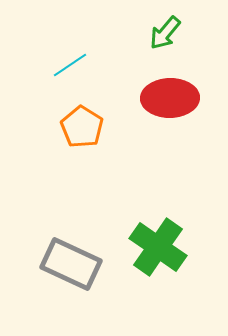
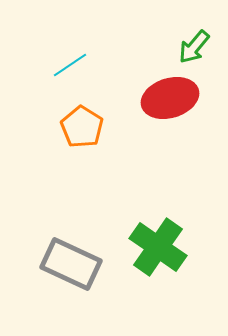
green arrow: moved 29 px right, 14 px down
red ellipse: rotated 16 degrees counterclockwise
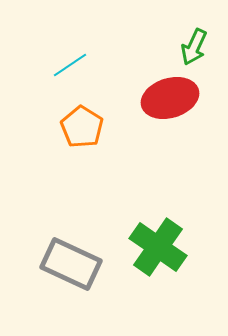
green arrow: rotated 15 degrees counterclockwise
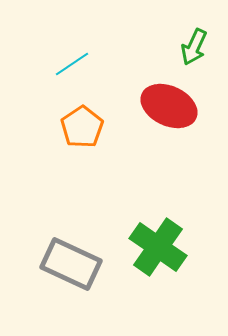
cyan line: moved 2 px right, 1 px up
red ellipse: moved 1 px left, 8 px down; rotated 42 degrees clockwise
orange pentagon: rotated 6 degrees clockwise
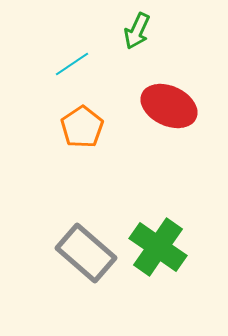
green arrow: moved 57 px left, 16 px up
gray rectangle: moved 15 px right, 11 px up; rotated 16 degrees clockwise
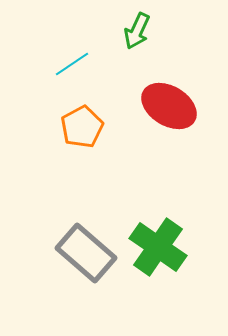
red ellipse: rotated 6 degrees clockwise
orange pentagon: rotated 6 degrees clockwise
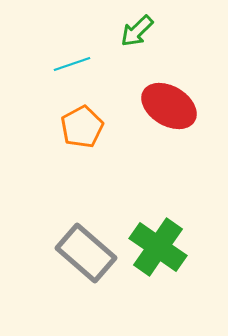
green arrow: rotated 21 degrees clockwise
cyan line: rotated 15 degrees clockwise
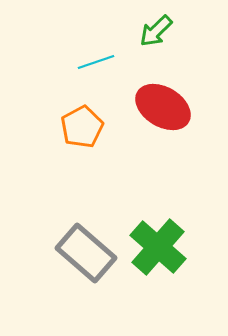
green arrow: moved 19 px right
cyan line: moved 24 px right, 2 px up
red ellipse: moved 6 px left, 1 px down
green cross: rotated 6 degrees clockwise
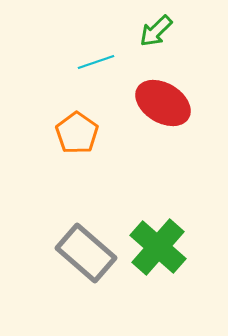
red ellipse: moved 4 px up
orange pentagon: moved 5 px left, 6 px down; rotated 9 degrees counterclockwise
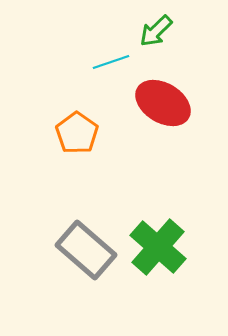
cyan line: moved 15 px right
gray rectangle: moved 3 px up
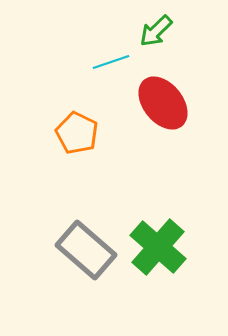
red ellipse: rotated 20 degrees clockwise
orange pentagon: rotated 9 degrees counterclockwise
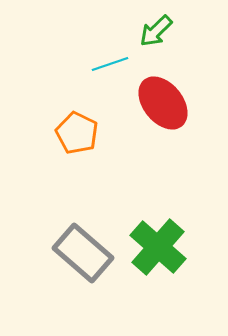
cyan line: moved 1 px left, 2 px down
gray rectangle: moved 3 px left, 3 px down
